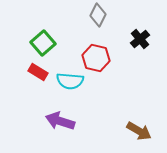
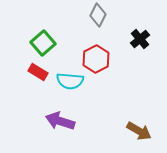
red hexagon: moved 1 px down; rotated 20 degrees clockwise
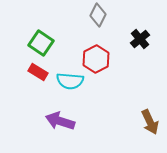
green square: moved 2 px left; rotated 15 degrees counterclockwise
brown arrow: moved 11 px right, 9 px up; rotated 35 degrees clockwise
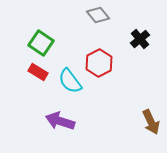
gray diamond: rotated 65 degrees counterclockwise
red hexagon: moved 3 px right, 4 px down
cyan semicircle: rotated 48 degrees clockwise
brown arrow: moved 1 px right
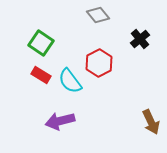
red rectangle: moved 3 px right, 3 px down
purple arrow: rotated 32 degrees counterclockwise
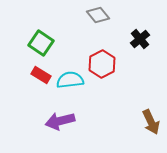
red hexagon: moved 3 px right, 1 px down
cyan semicircle: moved 1 px up; rotated 120 degrees clockwise
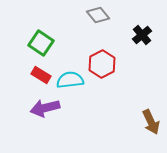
black cross: moved 2 px right, 4 px up
purple arrow: moved 15 px left, 13 px up
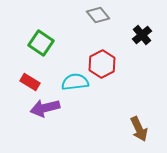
red rectangle: moved 11 px left, 7 px down
cyan semicircle: moved 5 px right, 2 px down
brown arrow: moved 12 px left, 7 px down
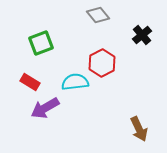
green square: rotated 35 degrees clockwise
red hexagon: moved 1 px up
purple arrow: rotated 16 degrees counterclockwise
